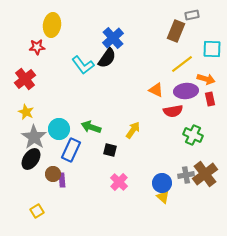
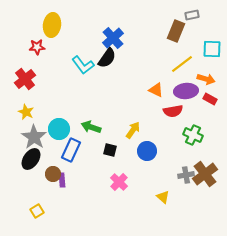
red rectangle: rotated 48 degrees counterclockwise
blue circle: moved 15 px left, 32 px up
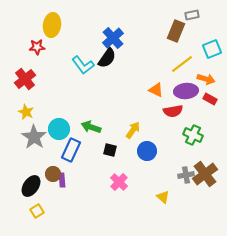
cyan square: rotated 24 degrees counterclockwise
black ellipse: moved 27 px down
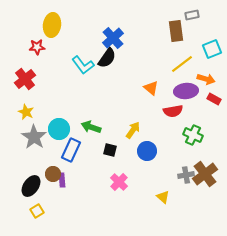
brown rectangle: rotated 30 degrees counterclockwise
orange triangle: moved 5 px left, 2 px up; rotated 14 degrees clockwise
red rectangle: moved 4 px right
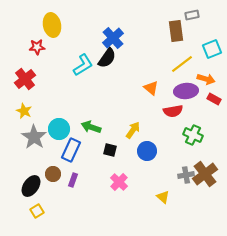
yellow ellipse: rotated 20 degrees counterclockwise
cyan L-shape: rotated 85 degrees counterclockwise
yellow star: moved 2 px left, 1 px up
purple rectangle: moved 11 px right; rotated 24 degrees clockwise
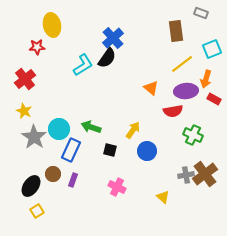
gray rectangle: moved 9 px right, 2 px up; rotated 32 degrees clockwise
orange arrow: rotated 90 degrees clockwise
pink cross: moved 2 px left, 5 px down; rotated 18 degrees counterclockwise
